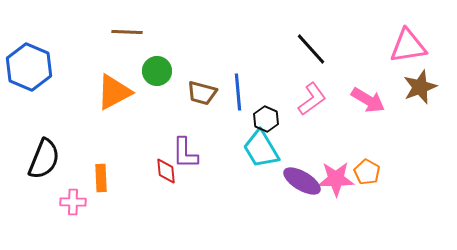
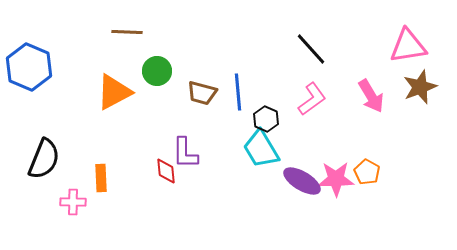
pink arrow: moved 3 px right, 4 px up; rotated 28 degrees clockwise
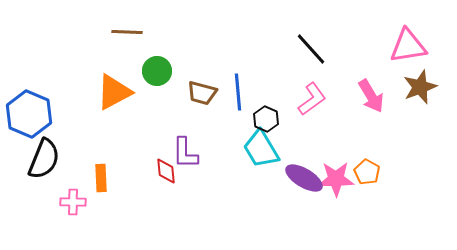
blue hexagon: moved 47 px down
purple ellipse: moved 2 px right, 3 px up
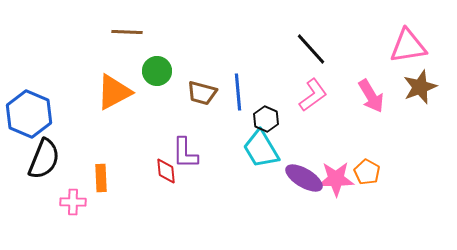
pink L-shape: moved 1 px right, 4 px up
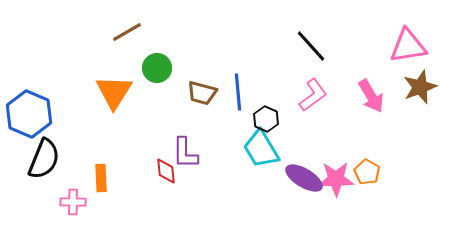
brown line: rotated 32 degrees counterclockwise
black line: moved 3 px up
green circle: moved 3 px up
orange triangle: rotated 30 degrees counterclockwise
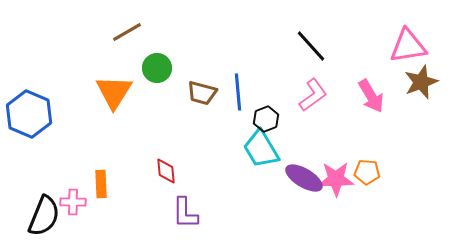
brown star: moved 1 px right, 5 px up
black hexagon: rotated 15 degrees clockwise
purple L-shape: moved 60 px down
black semicircle: moved 57 px down
orange pentagon: rotated 25 degrees counterclockwise
orange rectangle: moved 6 px down
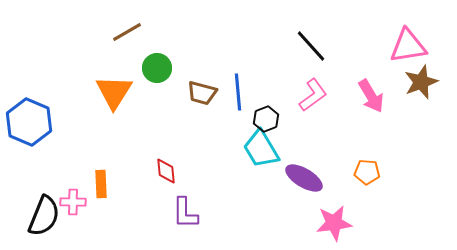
blue hexagon: moved 8 px down
pink star: moved 2 px left, 44 px down; rotated 6 degrees counterclockwise
